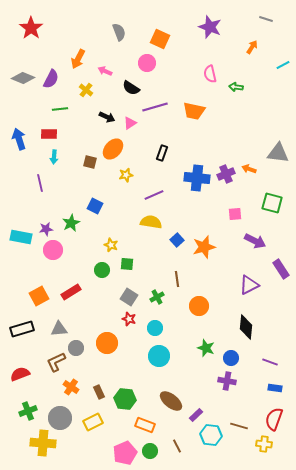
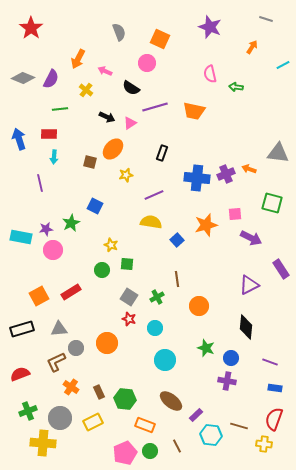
purple arrow at (255, 241): moved 4 px left, 3 px up
orange star at (204, 247): moved 2 px right, 22 px up
cyan circle at (159, 356): moved 6 px right, 4 px down
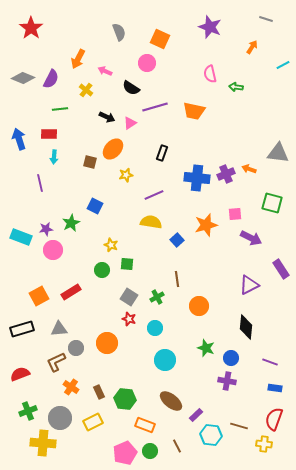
cyan rectangle at (21, 237): rotated 10 degrees clockwise
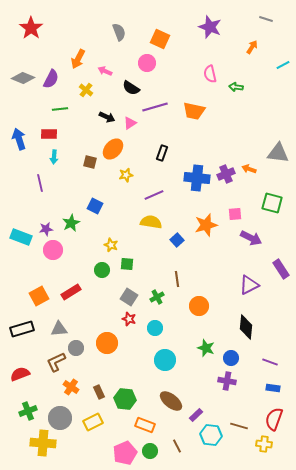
blue rectangle at (275, 388): moved 2 px left
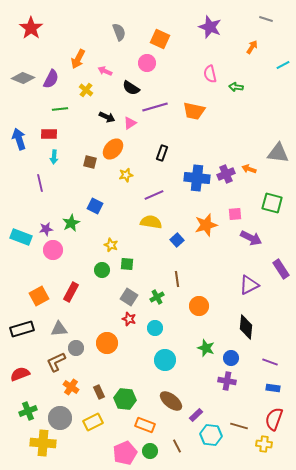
red rectangle at (71, 292): rotated 30 degrees counterclockwise
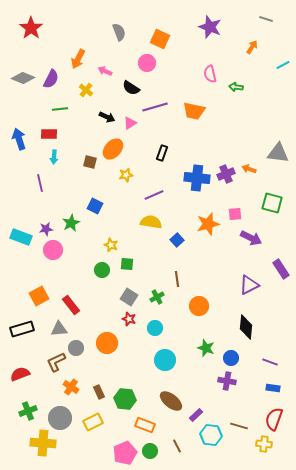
orange star at (206, 225): moved 2 px right, 1 px up
red rectangle at (71, 292): moved 13 px down; rotated 66 degrees counterclockwise
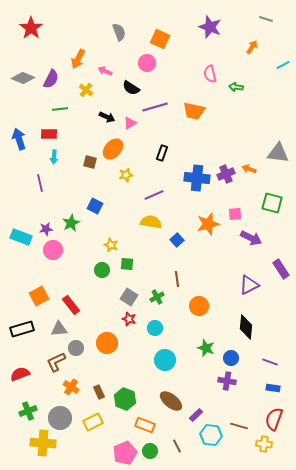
green hexagon at (125, 399): rotated 15 degrees clockwise
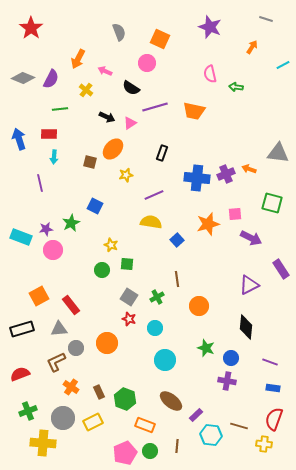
gray circle at (60, 418): moved 3 px right
brown line at (177, 446): rotated 32 degrees clockwise
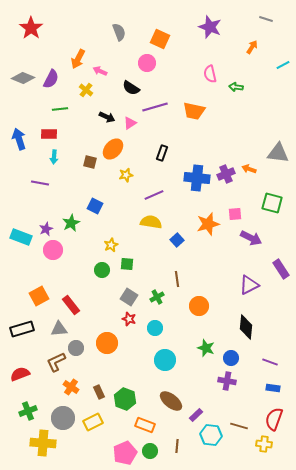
pink arrow at (105, 71): moved 5 px left
purple line at (40, 183): rotated 66 degrees counterclockwise
purple star at (46, 229): rotated 16 degrees counterclockwise
yellow star at (111, 245): rotated 24 degrees clockwise
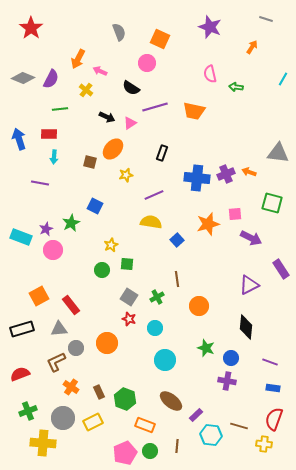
cyan line at (283, 65): moved 14 px down; rotated 32 degrees counterclockwise
orange arrow at (249, 169): moved 3 px down
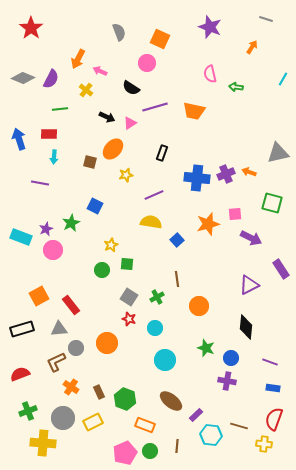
gray triangle at (278, 153): rotated 20 degrees counterclockwise
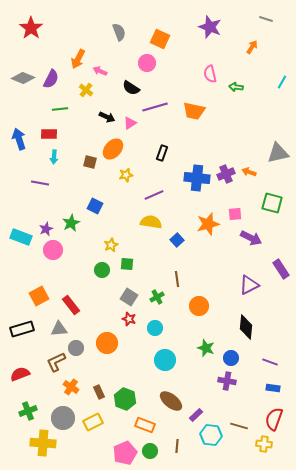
cyan line at (283, 79): moved 1 px left, 3 px down
